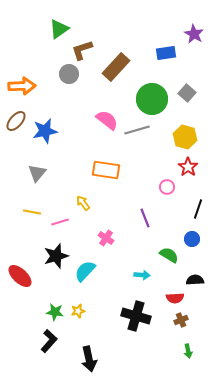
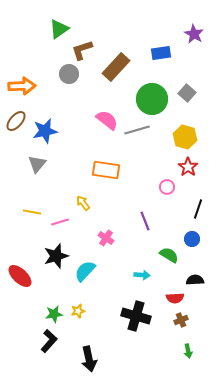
blue rectangle: moved 5 px left
gray triangle: moved 9 px up
purple line: moved 3 px down
green star: moved 1 px left, 2 px down; rotated 18 degrees counterclockwise
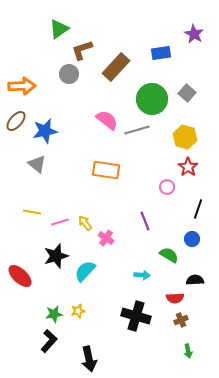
gray triangle: rotated 30 degrees counterclockwise
yellow arrow: moved 2 px right, 20 px down
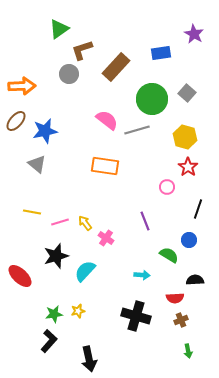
orange rectangle: moved 1 px left, 4 px up
blue circle: moved 3 px left, 1 px down
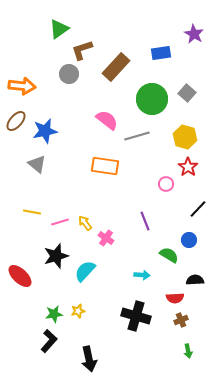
orange arrow: rotated 8 degrees clockwise
gray line: moved 6 px down
pink circle: moved 1 px left, 3 px up
black line: rotated 24 degrees clockwise
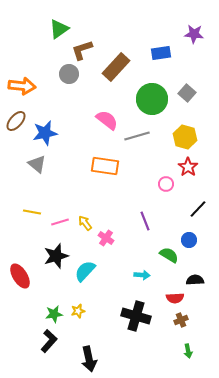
purple star: rotated 24 degrees counterclockwise
blue star: moved 2 px down
red ellipse: rotated 15 degrees clockwise
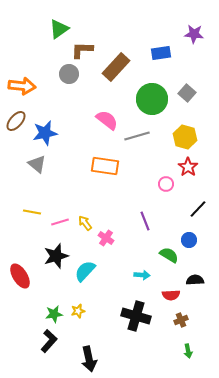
brown L-shape: rotated 20 degrees clockwise
red semicircle: moved 4 px left, 3 px up
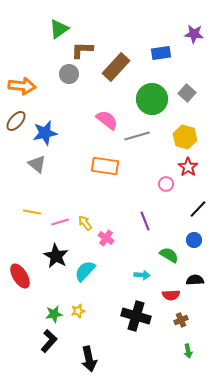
blue circle: moved 5 px right
black star: rotated 25 degrees counterclockwise
